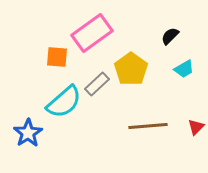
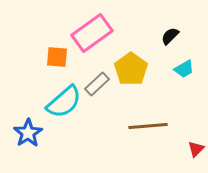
red triangle: moved 22 px down
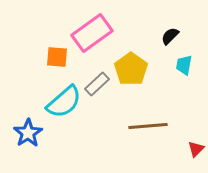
cyan trapezoid: moved 4 px up; rotated 130 degrees clockwise
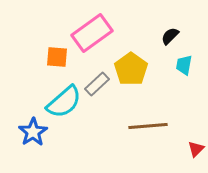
blue star: moved 5 px right, 1 px up
